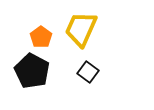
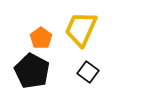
orange pentagon: moved 1 px down
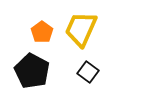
orange pentagon: moved 1 px right, 6 px up
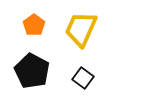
orange pentagon: moved 8 px left, 7 px up
black square: moved 5 px left, 6 px down
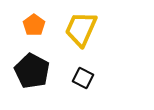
black square: rotated 10 degrees counterclockwise
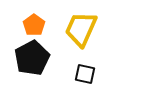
black pentagon: moved 13 px up; rotated 16 degrees clockwise
black square: moved 2 px right, 4 px up; rotated 15 degrees counterclockwise
